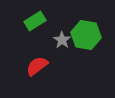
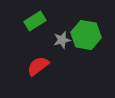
gray star: rotated 24 degrees clockwise
red semicircle: moved 1 px right
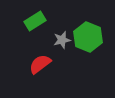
green hexagon: moved 2 px right, 2 px down; rotated 12 degrees clockwise
red semicircle: moved 2 px right, 2 px up
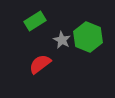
gray star: rotated 30 degrees counterclockwise
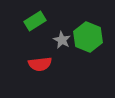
red semicircle: rotated 150 degrees counterclockwise
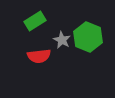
red semicircle: moved 1 px left, 8 px up
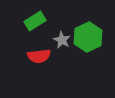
green hexagon: rotated 12 degrees clockwise
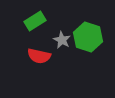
green hexagon: rotated 16 degrees counterclockwise
red semicircle: rotated 20 degrees clockwise
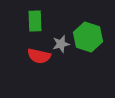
green rectangle: rotated 60 degrees counterclockwise
gray star: moved 1 px left, 4 px down; rotated 30 degrees clockwise
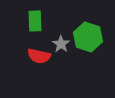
gray star: rotated 24 degrees counterclockwise
